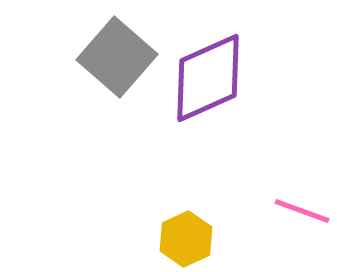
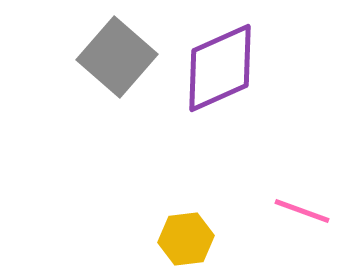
purple diamond: moved 12 px right, 10 px up
yellow hexagon: rotated 18 degrees clockwise
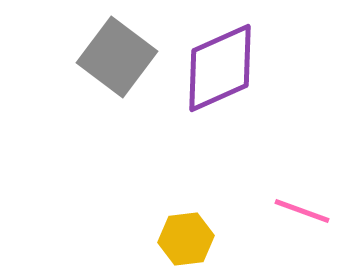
gray square: rotated 4 degrees counterclockwise
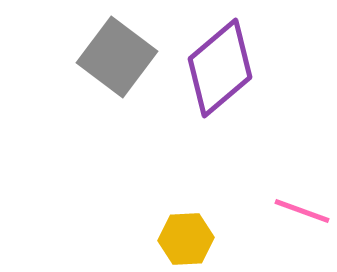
purple diamond: rotated 16 degrees counterclockwise
yellow hexagon: rotated 4 degrees clockwise
